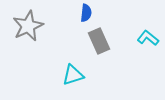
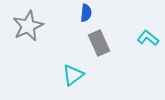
gray rectangle: moved 2 px down
cyan triangle: rotated 20 degrees counterclockwise
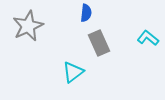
cyan triangle: moved 3 px up
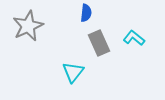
cyan L-shape: moved 14 px left
cyan triangle: rotated 15 degrees counterclockwise
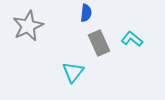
cyan L-shape: moved 2 px left, 1 px down
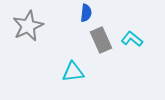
gray rectangle: moved 2 px right, 3 px up
cyan triangle: rotated 45 degrees clockwise
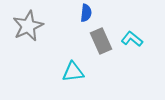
gray rectangle: moved 1 px down
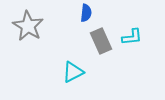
gray star: rotated 16 degrees counterclockwise
cyan L-shape: moved 2 px up; rotated 135 degrees clockwise
cyan triangle: rotated 20 degrees counterclockwise
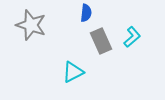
gray star: moved 3 px right, 1 px up; rotated 12 degrees counterclockwise
cyan L-shape: rotated 35 degrees counterclockwise
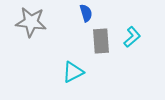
blue semicircle: rotated 24 degrees counterclockwise
gray star: moved 3 px up; rotated 12 degrees counterclockwise
gray rectangle: rotated 20 degrees clockwise
